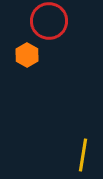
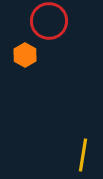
orange hexagon: moved 2 px left
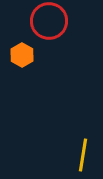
orange hexagon: moved 3 px left
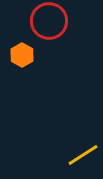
yellow line: rotated 48 degrees clockwise
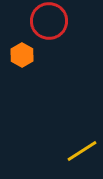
yellow line: moved 1 px left, 4 px up
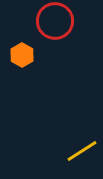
red circle: moved 6 px right
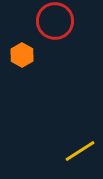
yellow line: moved 2 px left
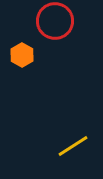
yellow line: moved 7 px left, 5 px up
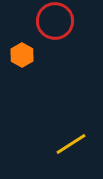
yellow line: moved 2 px left, 2 px up
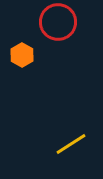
red circle: moved 3 px right, 1 px down
